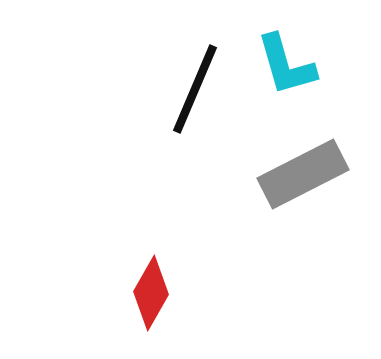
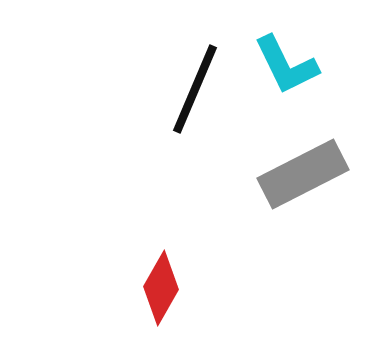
cyan L-shape: rotated 10 degrees counterclockwise
red diamond: moved 10 px right, 5 px up
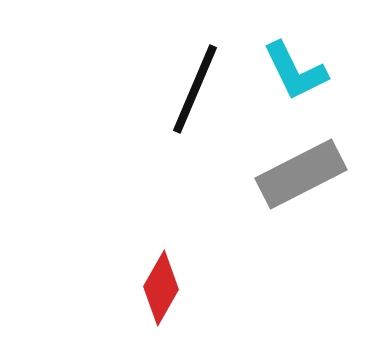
cyan L-shape: moved 9 px right, 6 px down
gray rectangle: moved 2 px left
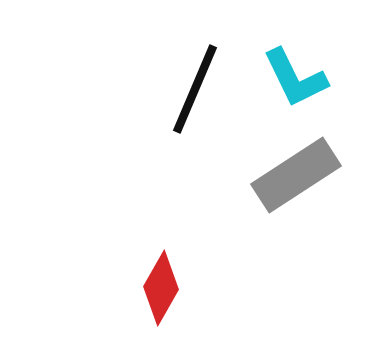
cyan L-shape: moved 7 px down
gray rectangle: moved 5 px left, 1 px down; rotated 6 degrees counterclockwise
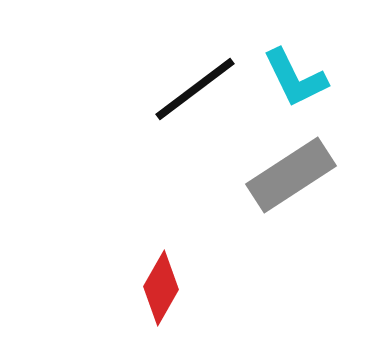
black line: rotated 30 degrees clockwise
gray rectangle: moved 5 px left
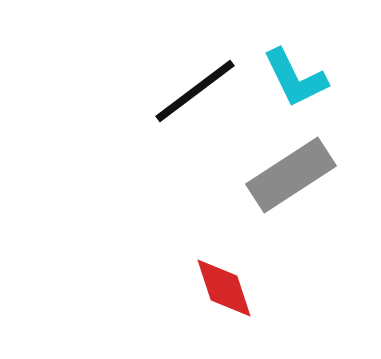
black line: moved 2 px down
red diamond: moved 63 px right; rotated 48 degrees counterclockwise
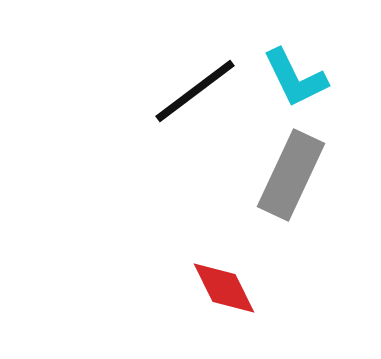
gray rectangle: rotated 32 degrees counterclockwise
red diamond: rotated 8 degrees counterclockwise
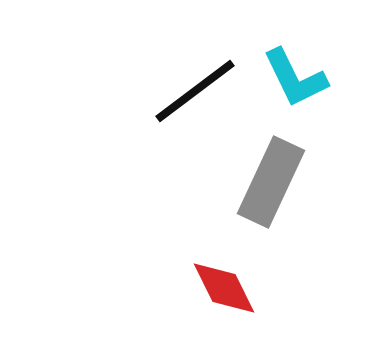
gray rectangle: moved 20 px left, 7 px down
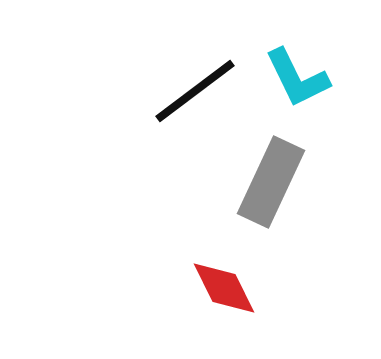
cyan L-shape: moved 2 px right
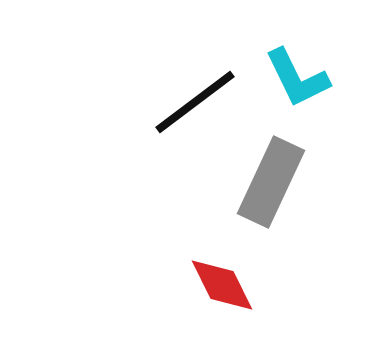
black line: moved 11 px down
red diamond: moved 2 px left, 3 px up
